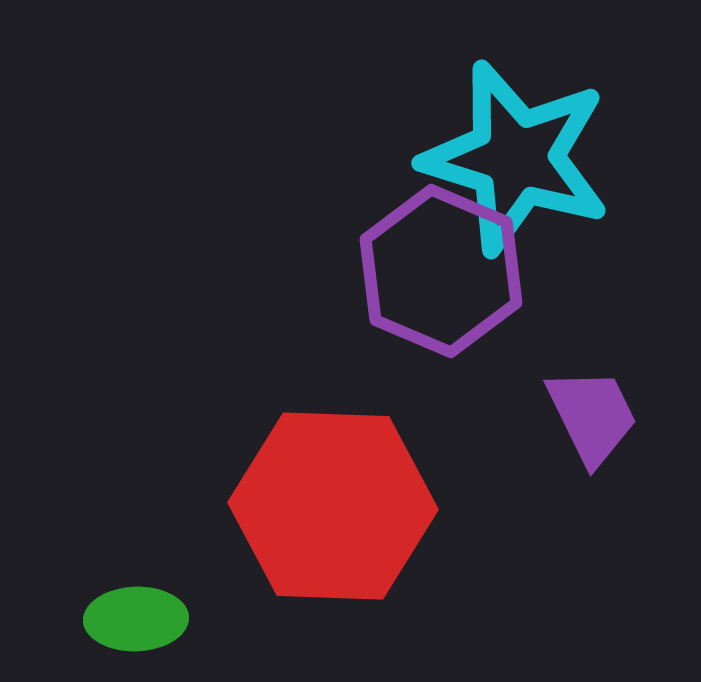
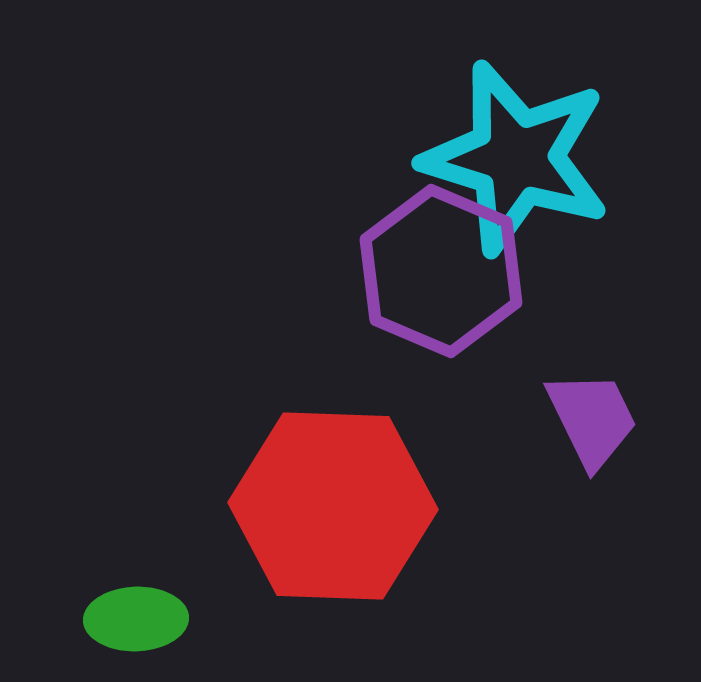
purple trapezoid: moved 3 px down
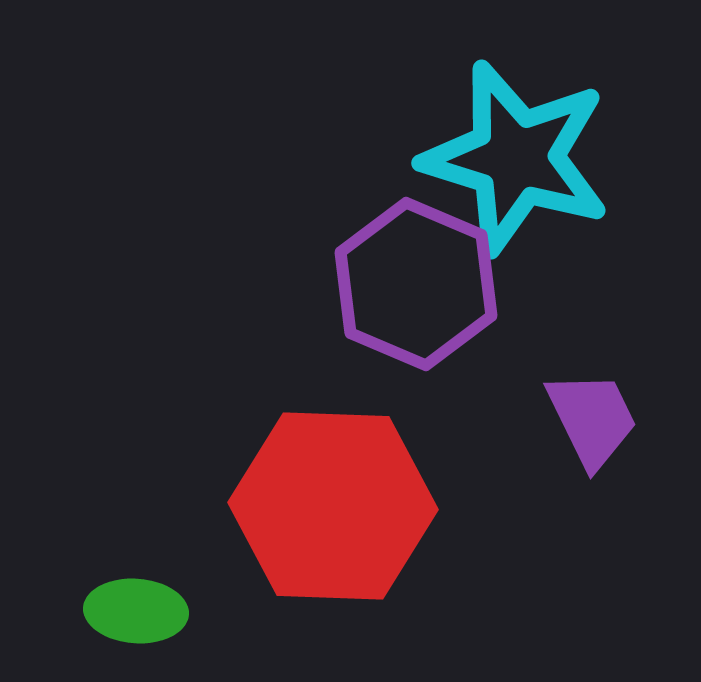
purple hexagon: moved 25 px left, 13 px down
green ellipse: moved 8 px up; rotated 6 degrees clockwise
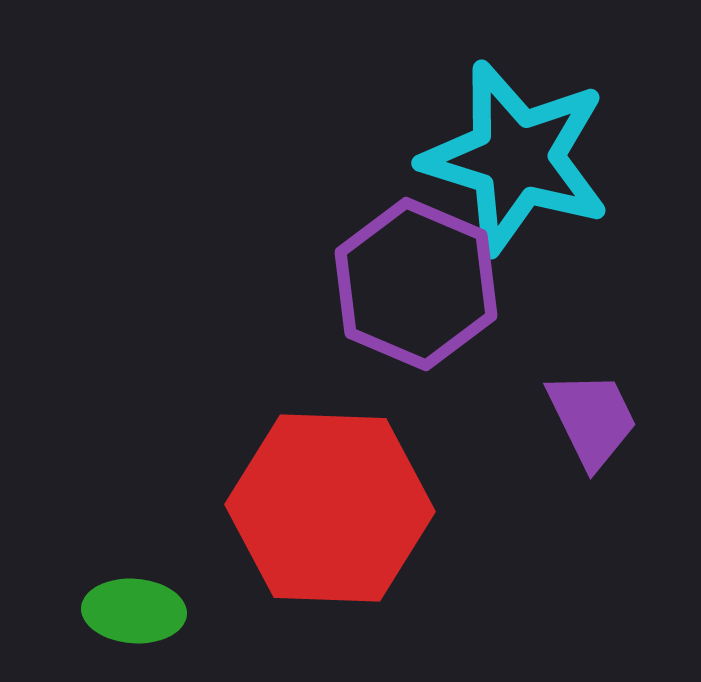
red hexagon: moved 3 px left, 2 px down
green ellipse: moved 2 px left
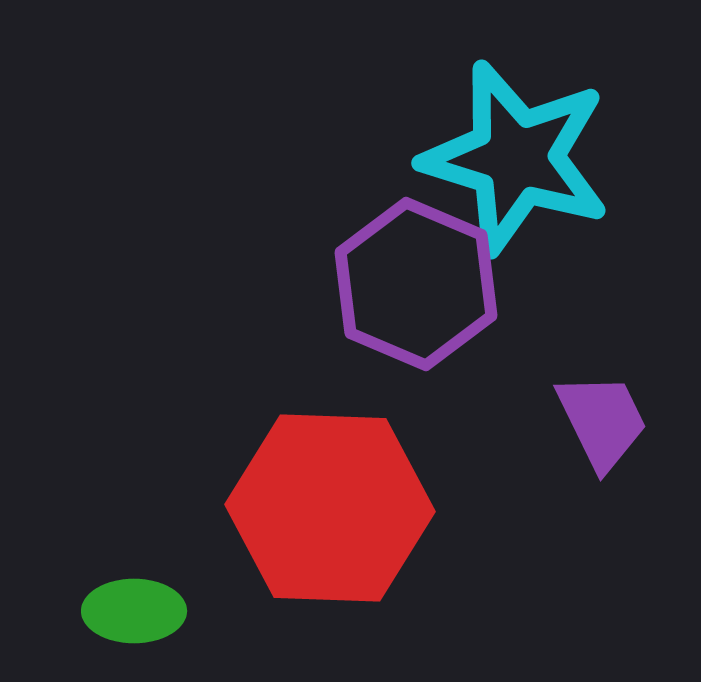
purple trapezoid: moved 10 px right, 2 px down
green ellipse: rotated 4 degrees counterclockwise
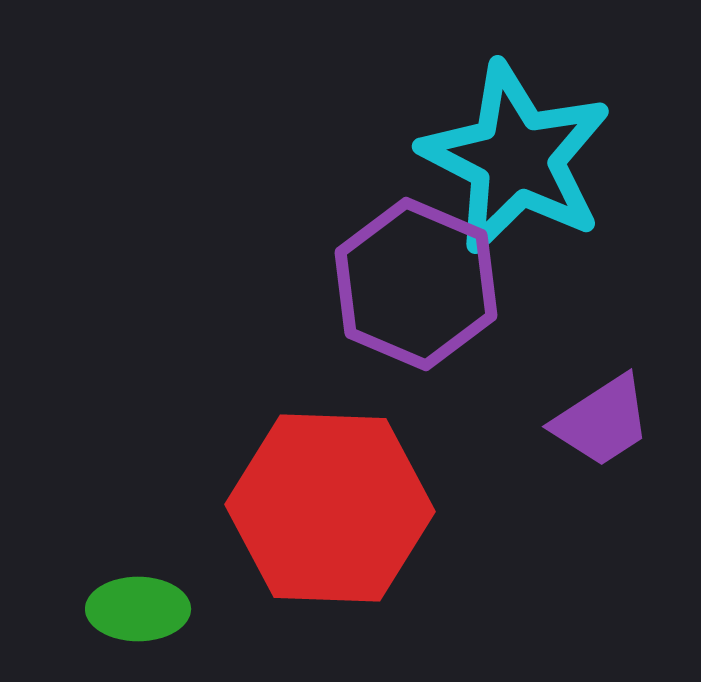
cyan star: rotated 10 degrees clockwise
purple trapezoid: rotated 83 degrees clockwise
green ellipse: moved 4 px right, 2 px up
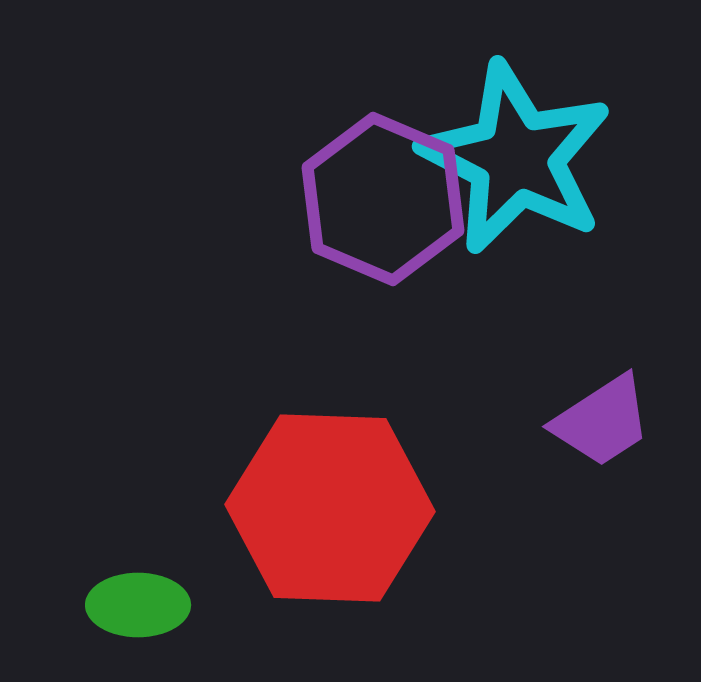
purple hexagon: moved 33 px left, 85 px up
green ellipse: moved 4 px up
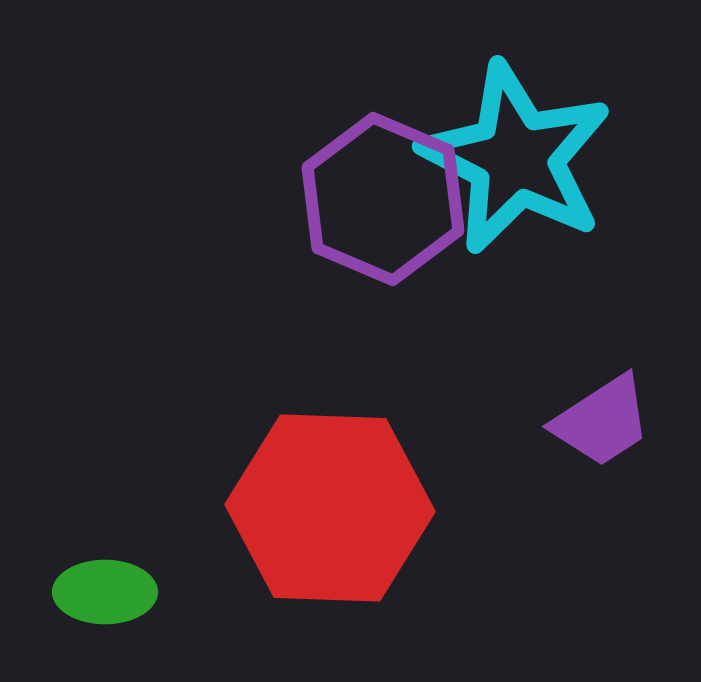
green ellipse: moved 33 px left, 13 px up
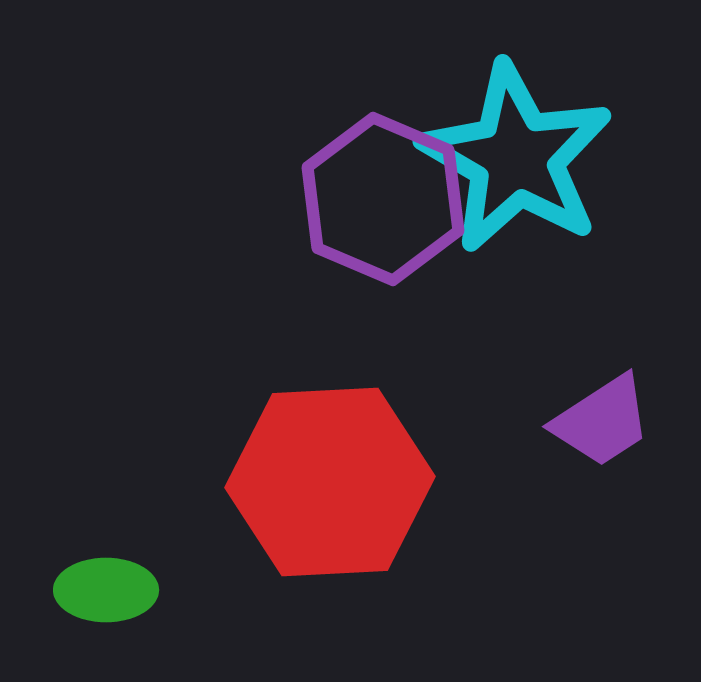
cyan star: rotated 3 degrees clockwise
red hexagon: moved 26 px up; rotated 5 degrees counterclockwise
green ellipse: moved 1 px right, 2 px up
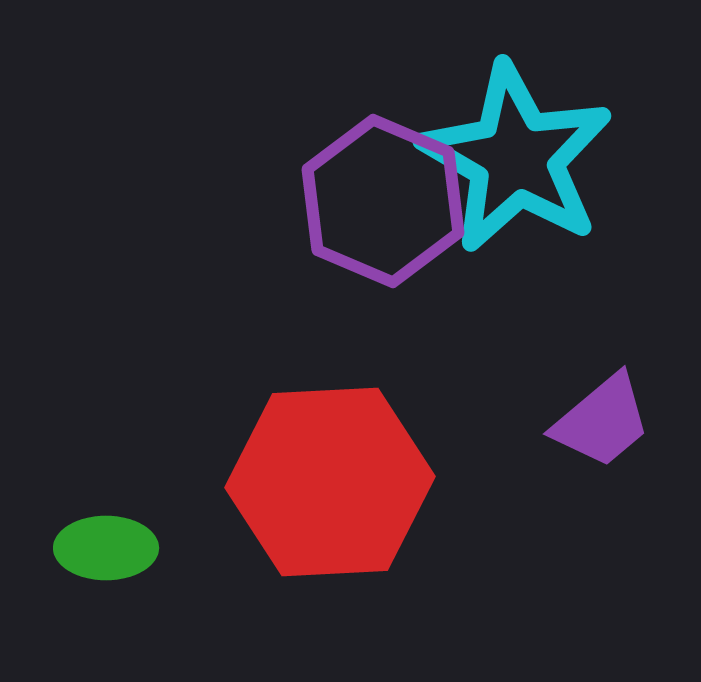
purple hexagon: moved 2 px down
purple trapezoid: rotated 7 degrees counterclockwise
green ellipse: moved 42 px up
